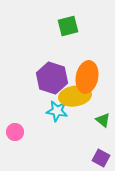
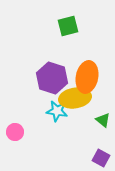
yellow ellipse: moved 2 px down
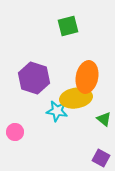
purple hexagon: moved 18 px left
yellow ellipse: moved 1 px right
green triangle: moved 1 px right, 1 px up
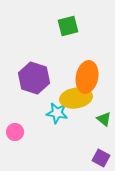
cyan star: moved 2 px down
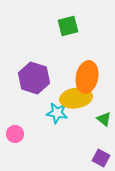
pink circle: moved 2 px down
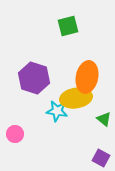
cyan star: moved 2 px up
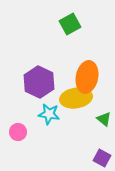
green square: moved 2 px right, 2 px up; rotated 15 degrees counterclockwise
purple hexagon: moved 5 px right, 4 px down; rotated 8 degrees clockwise
cyan star: moved 8 px left, 3 px down
pink circle: moved 3 px right, 2 px up
purple square: moved 1 px right
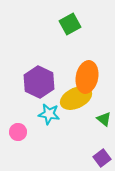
yellow ellipse: rotated 16 degrees counterclockwise
purple square: rotated 24 degrees clockwise
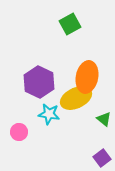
pink circle: moved 1 px right
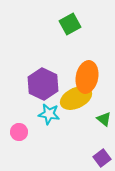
purple hexagon: moved 4 px right, 2 px down
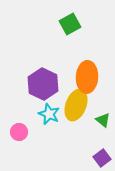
orange ellipse: rotated 8 degrees counterclockwise
yellow ellipse: moved 7 px down; rotated 44 degrees counterclockwise
cyan star: rotated 15 degrees clockwise
green triangle: moved 1 px left, 1 px down
